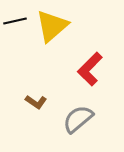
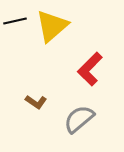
gray semicircle: moved 1 px right
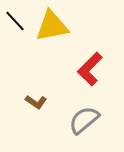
black line: rotated 60 degrees clockwise
yellow triangle: rotated 30 degrees clockwise
gray semicircle: moved 5 px right, 1 px down
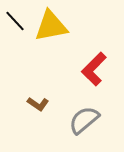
yellow triangle: moved 1 px left
red L-shape: moved 4 px right
brown L-shape: moved 2 px right, 2 px down
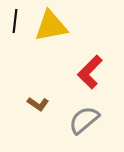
black line: rotated 50 degrees clockwise
red L-shape: moved 4 px left, 3 px down
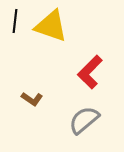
yellow triangle: rotated 30 degrees clockwise
brown L-shape: moved 6 px left, 5 px up
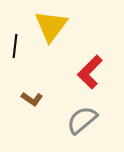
black line: moved 25 px down
yellow triangle: rotated 48 degrees clockwise
gray semicircle: moved 2 px left
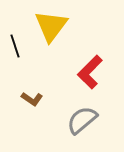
black line: rotated 25 degrees counterclockwise
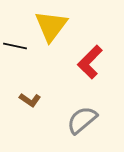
black line: rotated 60 degrees counterclockwise
red L-shape: moved 10 px up
brown L-shape: moved 2 px left, 1 px down
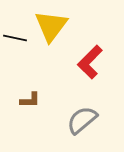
black line: moved 8 px up
brown L-shape: rotated 35 degrees counterclockwise
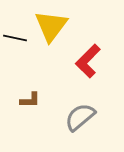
red L-shape: moved 2 px left, 1 px up
gray semicircle: moved 2 px left, 3 px up
